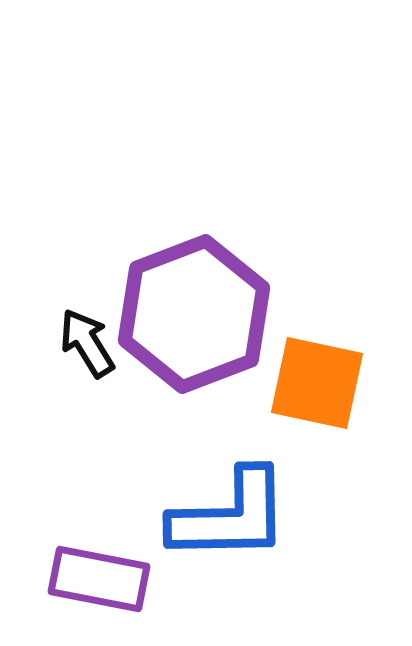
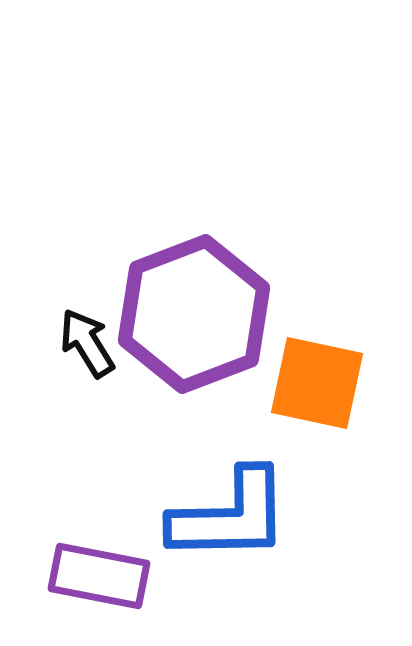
purple rectangle: moved 3 px up
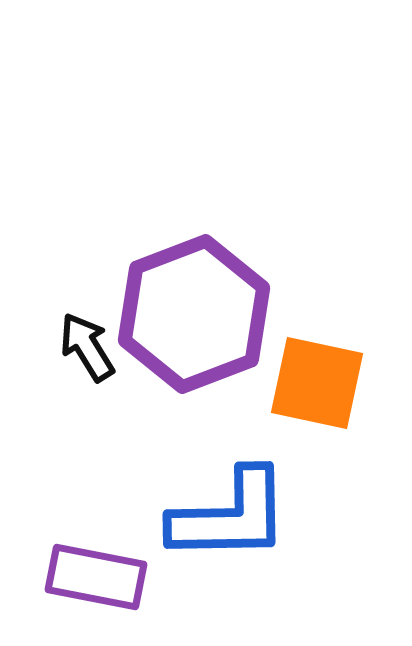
black arrow: moved 4 px down
purple rectangle: moved 3 px left, 1 px down
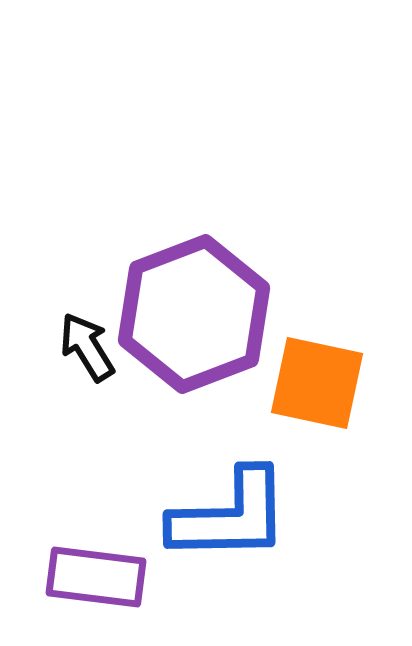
purple rectangle: rotated 4 degrees counterclockwise
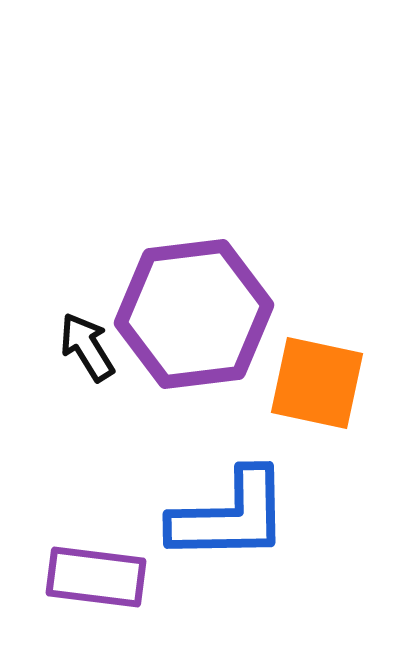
purple hexagon: rotated 14 degrees clockwise
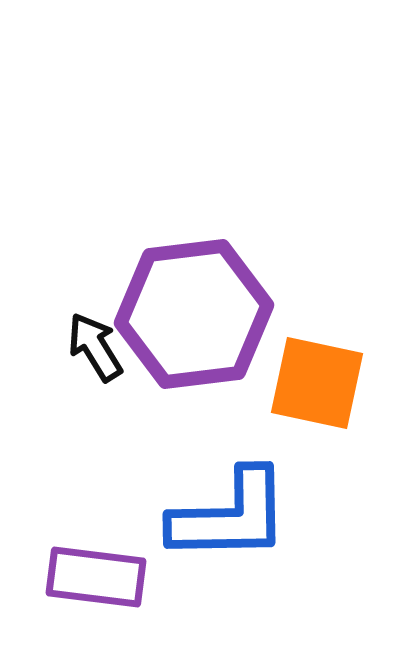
black arrow: moved 8 px right
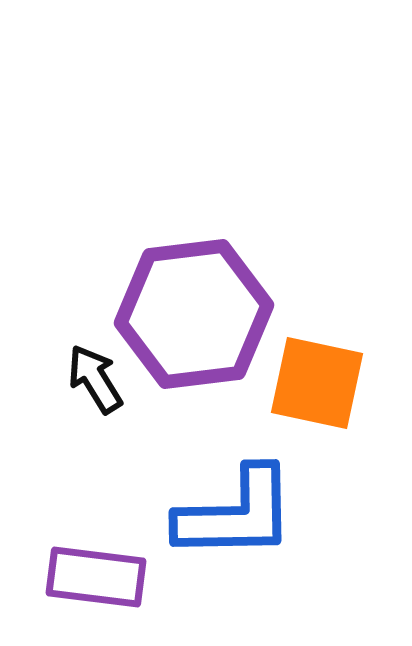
black arrow: moved 32 px down
blue L-shape: moved 6 px right, 2 px up
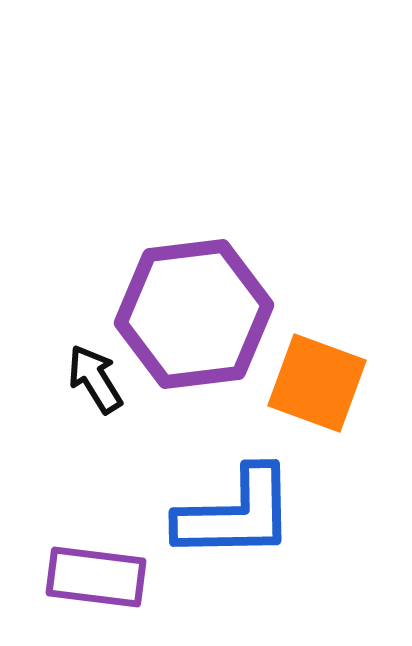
orange square: rotated 8 degrees clockwise
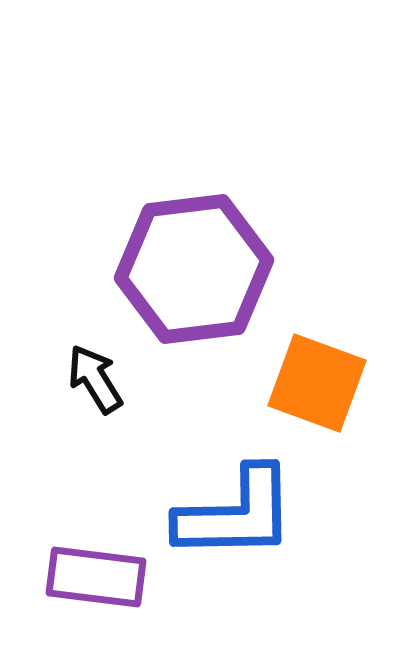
purple hexagon: moved 45 px up
